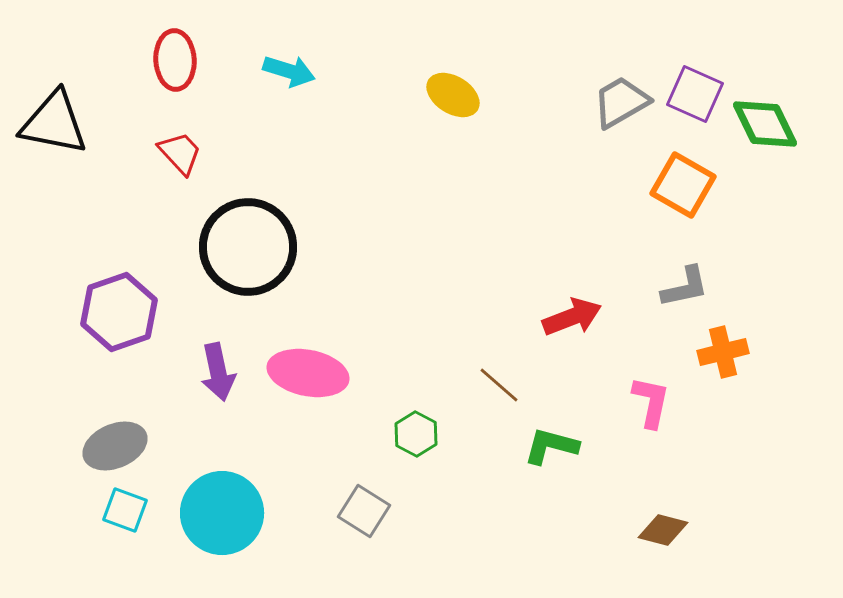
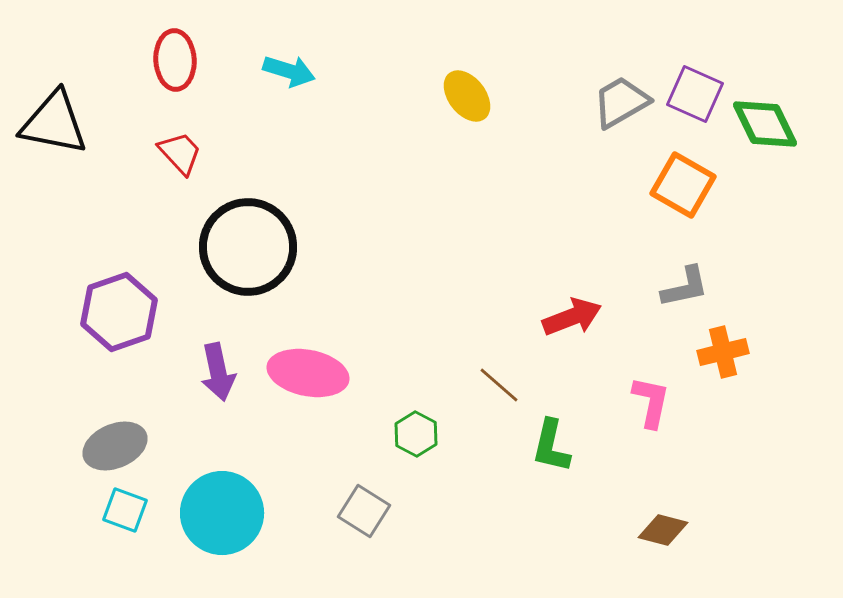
yellow ellipse: moved 14 px right, 1 px down; rotated 20 degrees clockwise
green L-shape: rotated 92 degrees counterclockwise
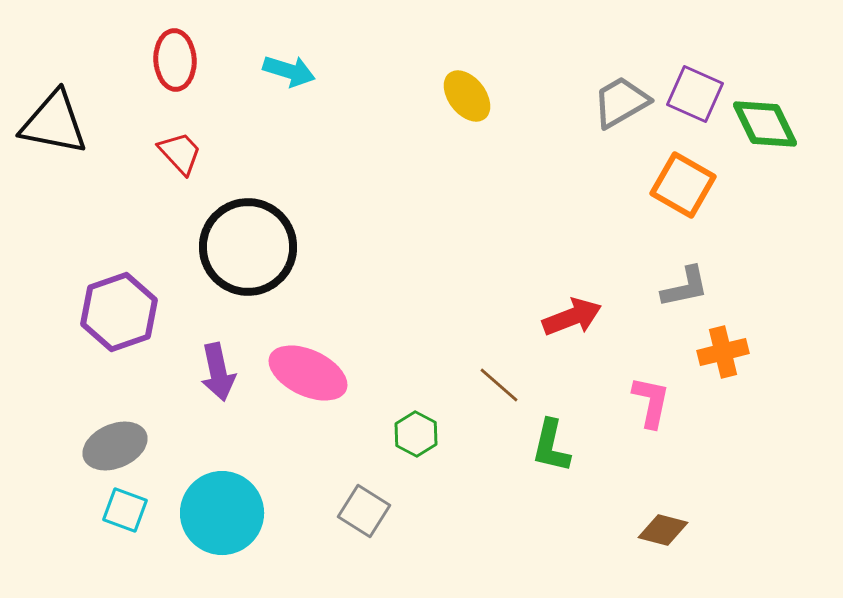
pink ellipse: rotated 14 degrees clockwise
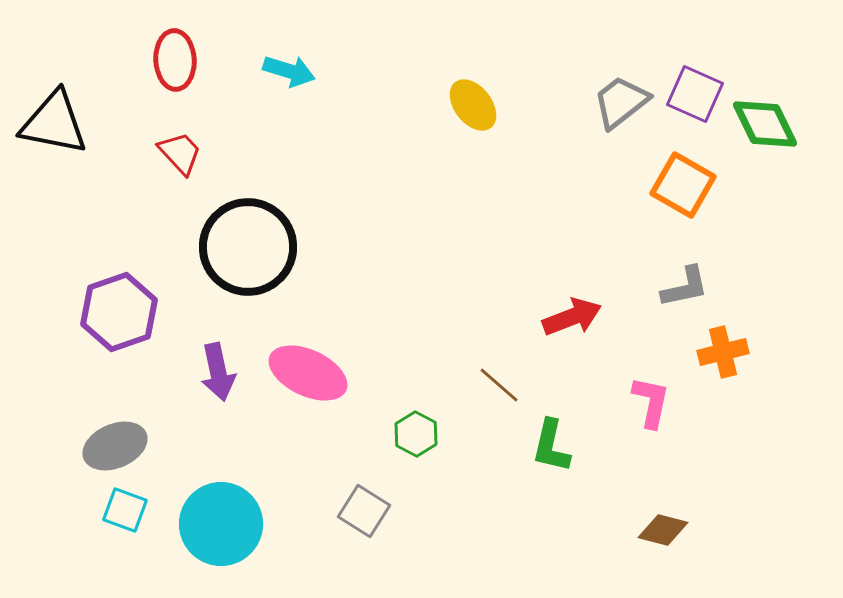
yellow ellipse: moved 6 px right, 9 px down
gray trapezoid: rotated 8 degrees counterclockwise
cyan circle: moved 1 px left, 11 px down
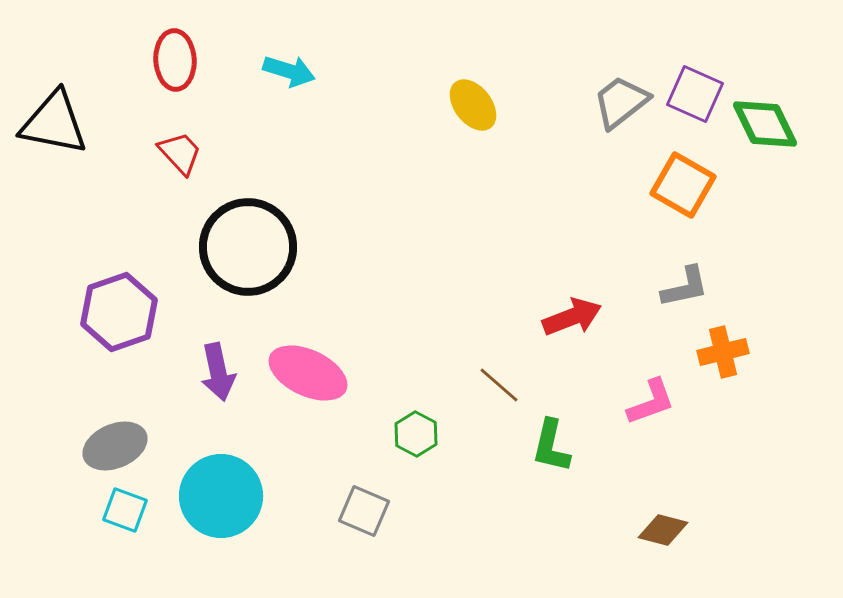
pink L-shape: rotated 58 degrees clockwise
gray square: rotated 9 degrees counterclockwise
cyan circle: moved 28 px up
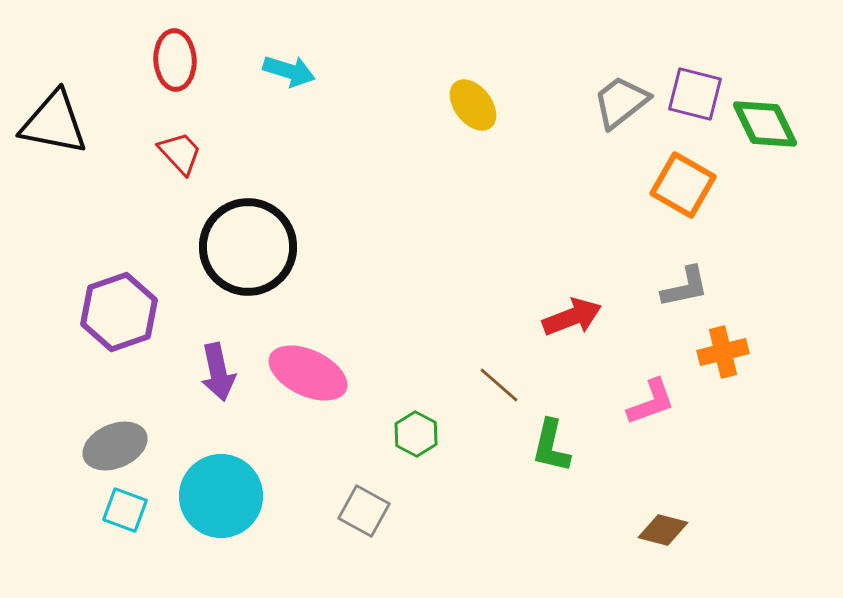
purple square: rotated 10 degrees counterclockwise
gray square: rotated 6 degrees clockwise
